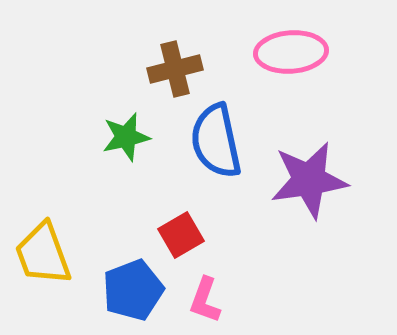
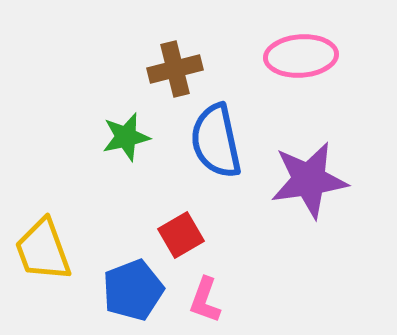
pink ellipse: moved 10 px right, 4 px down
yellow trapezoid: moved 4 px up
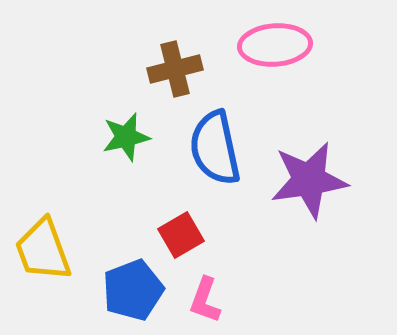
pink ellipse: moved 26 px left, 11 px up
blue semicircle: moved 1 px left, 7 px down
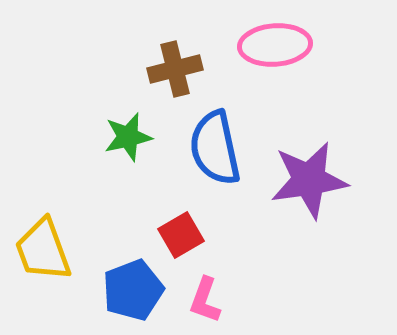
green star: moved 2 px right
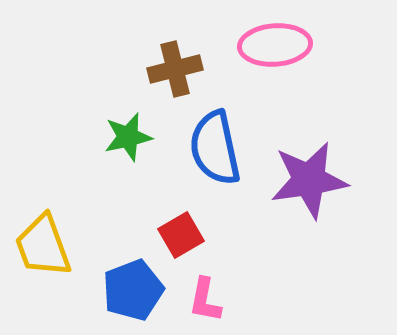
yellow trapezoid: moved 4 px up
pink L-shape: rotated 9 degrees counterclockwise
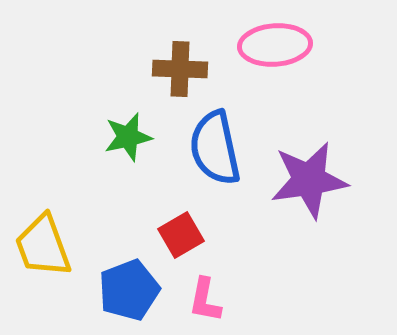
brown cross: moved 5 px right; rotated 16 degrees clockwise
blue pentagon: moved 4 px left
